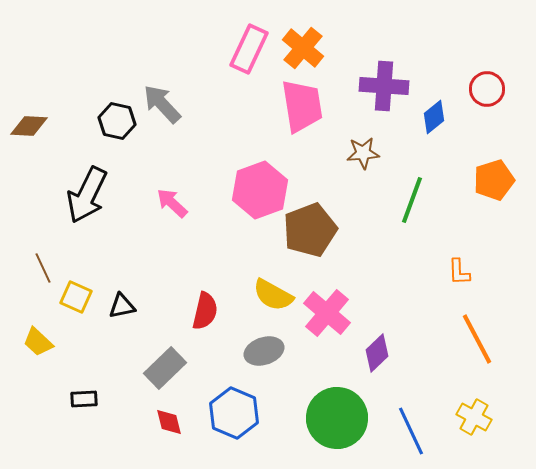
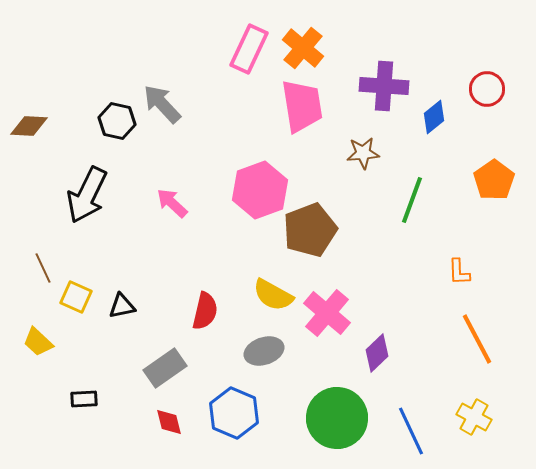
orange pentagon: rotated 18 degrees counterclockwise
gray rectangle: rotated 9 degrees clockwise
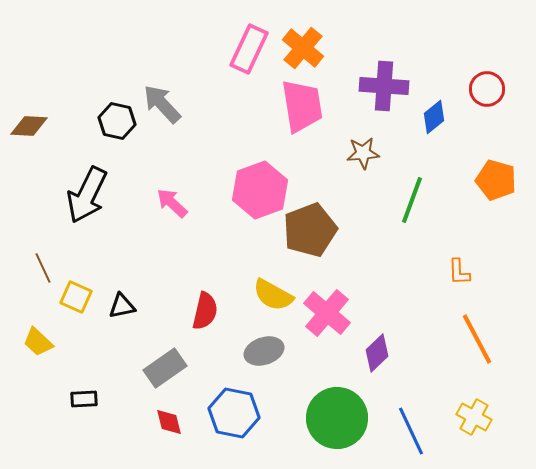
orange pentagon: moved 2 px right; rotated 21 degrees counterclockwise
blue hexagon: rotated 12 degrees counterclockwise
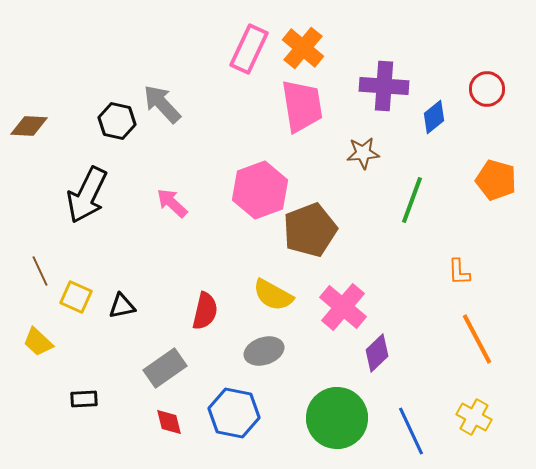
brown line: moved 3 px left, 3 px down
pink cross: moved 16 px right, 6 px up
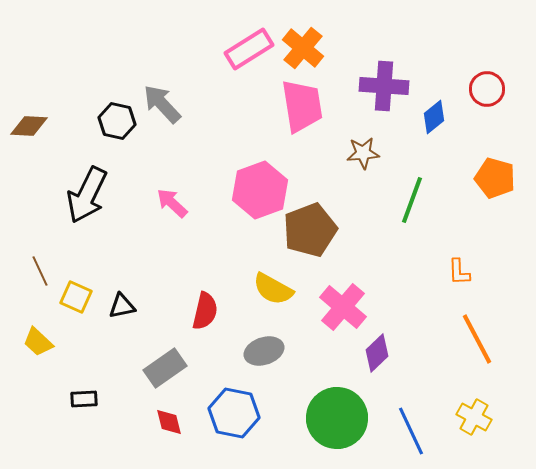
pink rectangle: rotated 33 degrees clockwise
orange pentagon: moved 1 px left, 2 px up
yellow semicircle: moved 6 px up
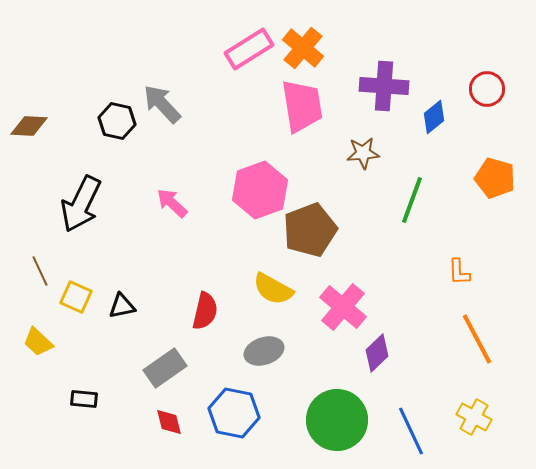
black arrow: moved 6 px left, 9 px down
black rectangle: rotated 8 degrees clockwise
green circle: moved 2 px down
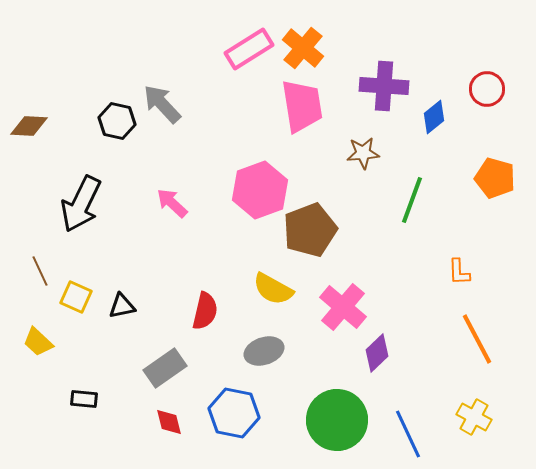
blue line: moved 3 px left, 3 px down
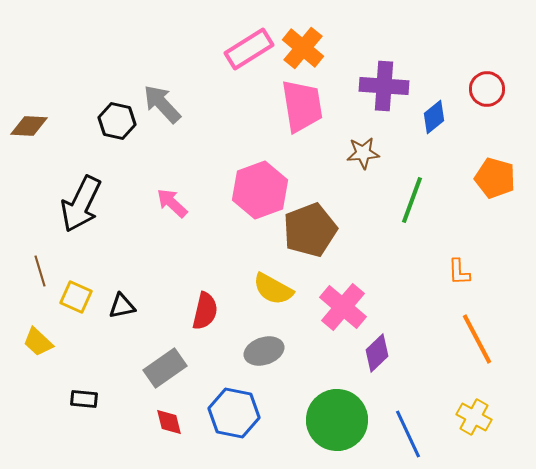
brown line: rotated 8 degrees clockwise
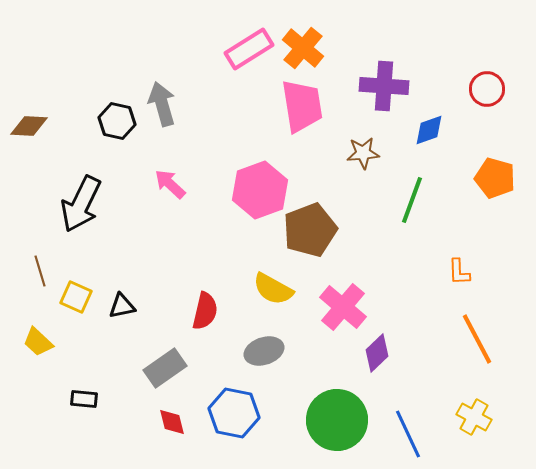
gray arrow: rotated 27 degrees clockwise
blue diamond: moved 5 px left, 13 px down; rotated 20 degrees clockwise
pink arrow: moved 2 px left, 19 px up
red diamond: moved 3 px right
